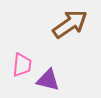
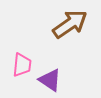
purple triangle: moved 2 px right; rotated 20 degrees clockwise
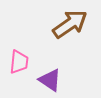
pink trapezoid: moved 3 px left, 3 px up
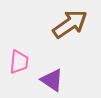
purple triangle: moved 2 px right
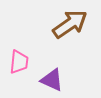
purple triangle: rotated 10 degrees counterclockwise
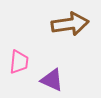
brown arrow: rotated 27 degrees clockwise
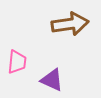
pink trapezoid: moved 2 px left
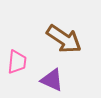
brown arrow: moved 6 px left, 15 px down; rotated 42 degrees clockwise
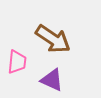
brown arrow: moved 11 px left
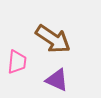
purple triangle: moved 5 px right
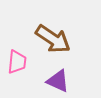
purple triangle: moved 1 px right, 1 px down
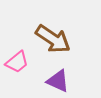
pink trapezoid: rotated 45 degrees clockwise
